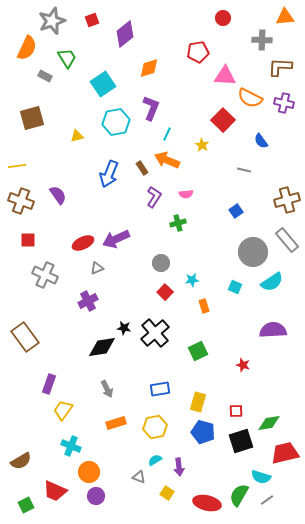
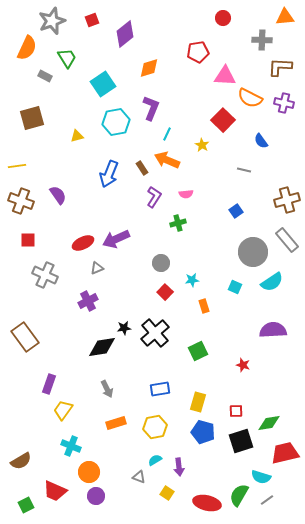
black star at (124, 328): rotated 16 degrees counterclockwise
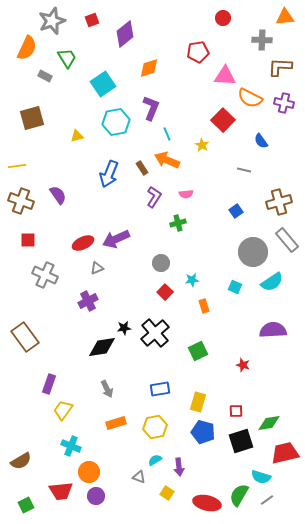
cyan line at (167, 134): rotated 48 degrees counterclockwise
brown cross at (287, 200): moved 8 px left, 2 px down
red trapezoid at (55, 491): moved 6 px right; rotated 30 degrees counterclockwise
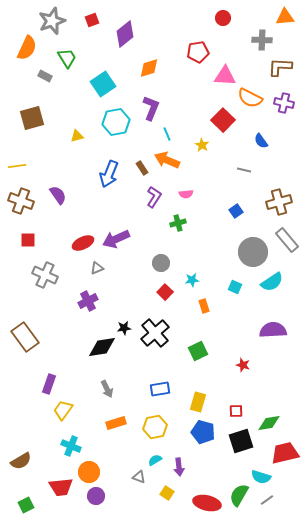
red trapezoid at (61, 491): moved 4 px up
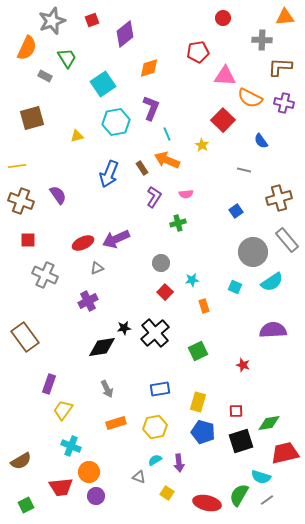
brown cross at (279, 202): moved 4 px up
purple arrow at (179, 467): moved 4 px up
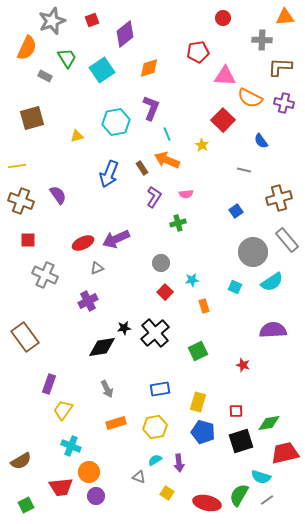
cyan square at (103, 84): moved 1 px left, 14 px up
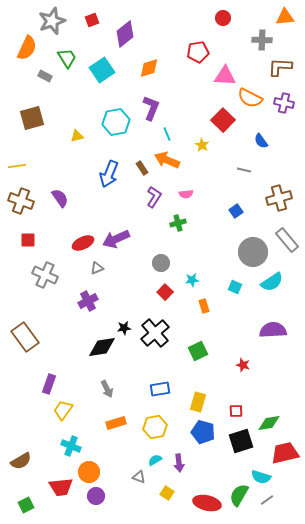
purple semicircle at (58, 195): moved 2 px right, 3 px down
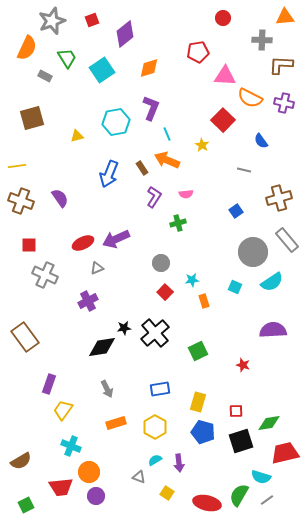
brown L-shape at (280, 67): moved 1 px right, 2 px up
red square at (28, 240): moved 1 px right, 5 px down
orange rectangle at (204, 306): moved 5 px up
yellow hexagon at (155, 427): rotated 20 degrees counterclockwise
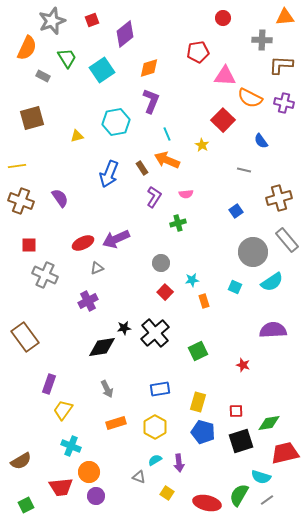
gray rectangle at (45, 76): moved 2 px left
purple L-shape at (151, 108): moved 7 px up
